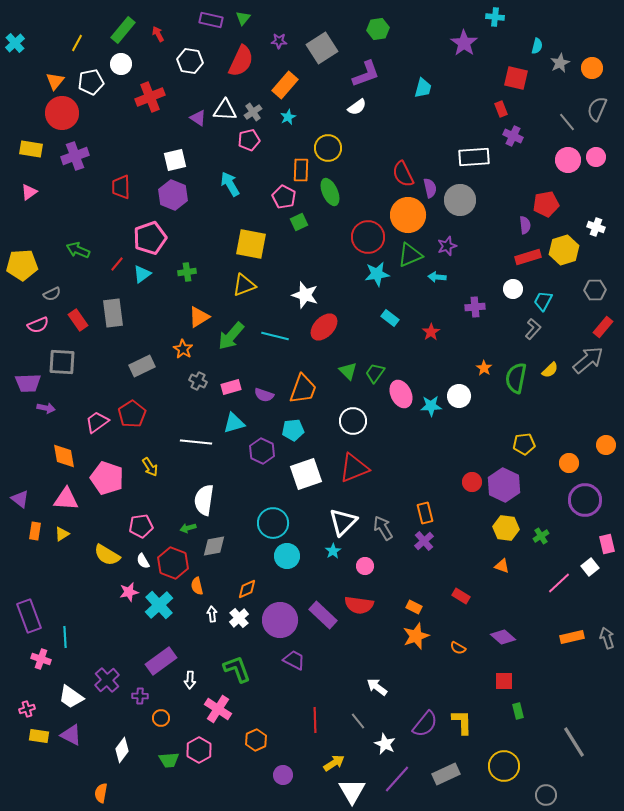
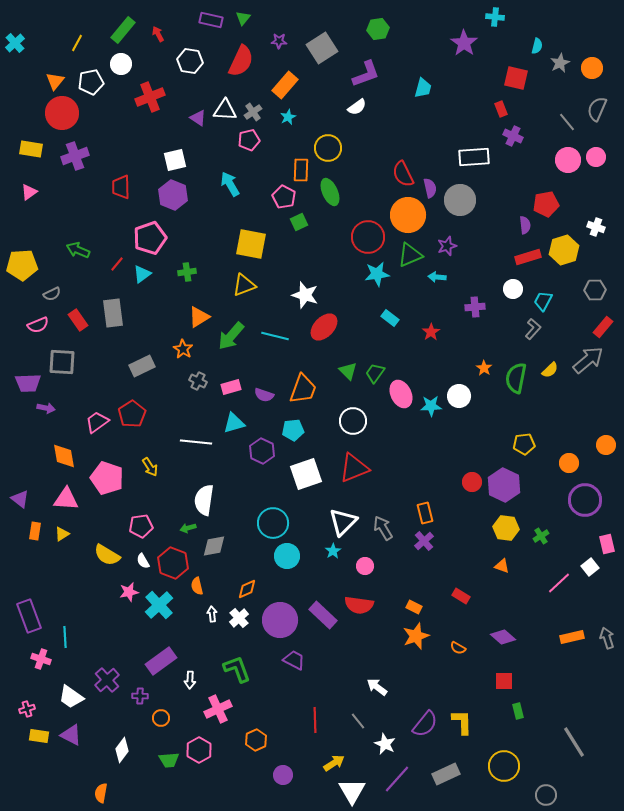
pink cross at (218, 709): rotated 32 degrees clockwise
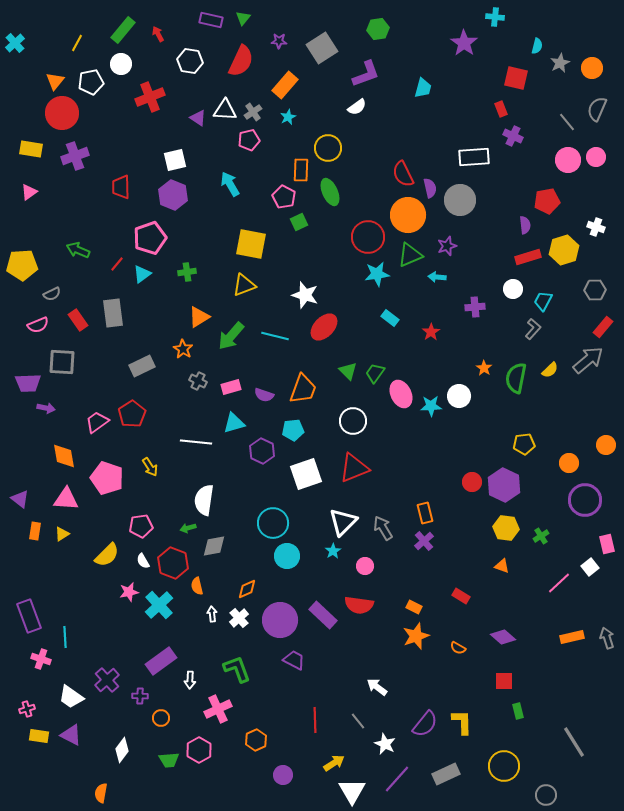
red pentagon at (546, 204): moved 1 px right, 3 px up
yellow semicircle at (107, 555): rotated 76 degrees counterclockwise
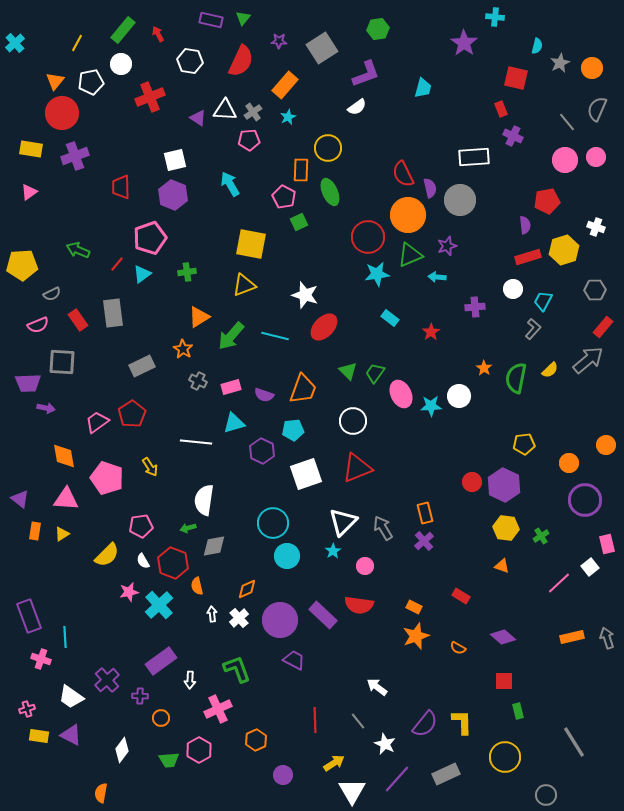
pink pentagon at (249, 140): rotated 10 degrees clockwise
pink circle at (568, 160): moved 3 px left
red triangle at (354, 468): moved 3 px right
yellow circle at (504, 766): moved 1 px right, 9 px up
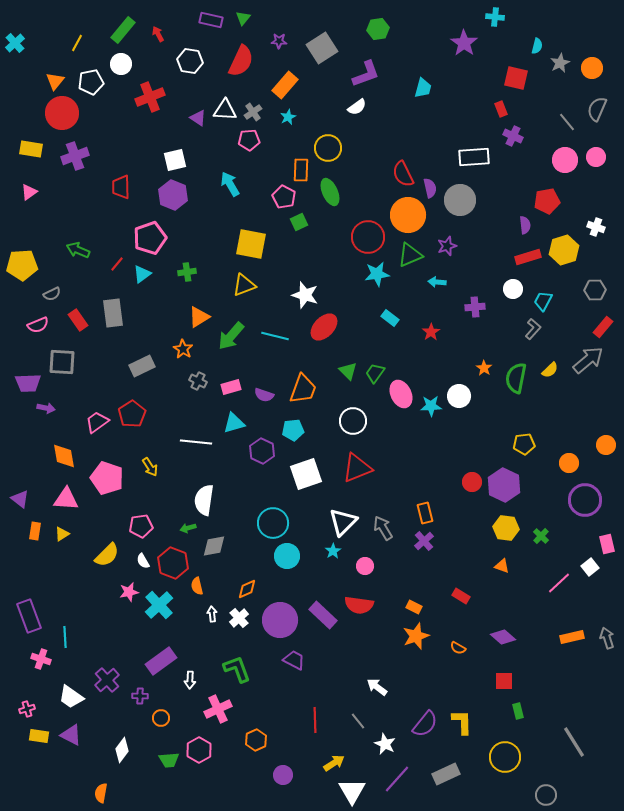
cyan arrow at (437, 277): moved 5 px down
green cross at (541, 536): rotated 14 degrees counterclockwise
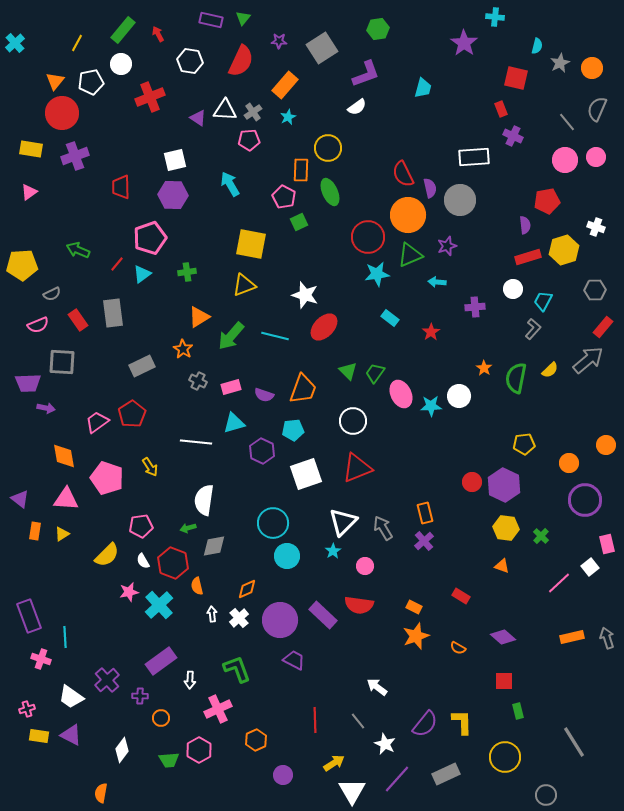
purple hexagon at (173, 195): rotated 20 degrees counterclockwise
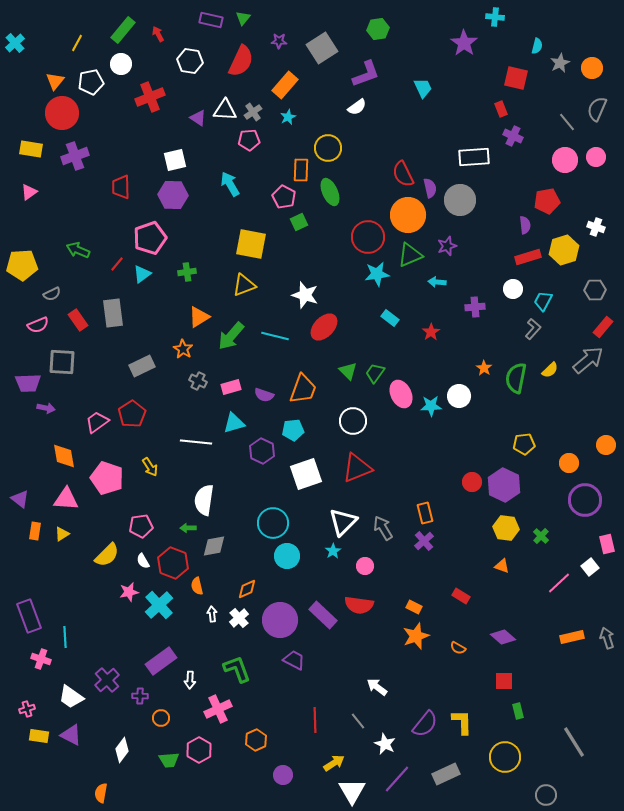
cyan trapezoid at (423, 88): rotated 40 degrees counterclockwise
green arrow at (188, 528): rotated 14 degrees clockwise
